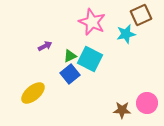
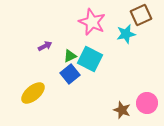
brown star: rotated 18 degrees clockwise
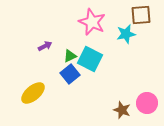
brown square: rotated 20 degrees clockwise
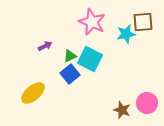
brown square: moved 2 px right, 7 px down
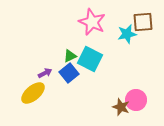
cyan star: moved 1 px right
purple arrow: moved 27 px down
blue square: moved 1 px left, 1 px up
pink circle: moved 11 px left, 3 px up
brown star: moved 1 px left, 3 px up
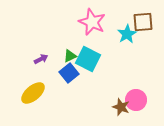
cyan star: rotated 18 degrees counterclockwise
cyan square: moved 2 px left
purple arrow: moved 4 px left, 14 px up
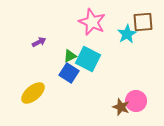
purple arrow: moved 2 px left, 17 px up
blue square: rotated 18 degrees counterclockwise
pink circle: moved 1 px down
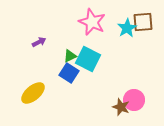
cyan star: moved 6 px up
pink circle: moved 2 px left, 1 px up
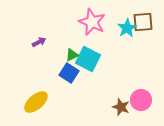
green triangle: moved 2 px right, 1 px up
yellow ellipse: moved 3 px right, 9 px down
pink circle: moved 7 px right
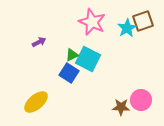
brown square: moved 1 px up; rotated 15 degrees counterclockwise
brown star: rotated 18 degrees counterclockwise
